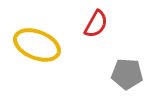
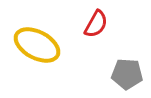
yellow ellipse: rotated 6 degrees clockwise
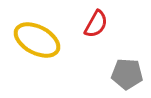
yellow ellipse: moved 5 px up
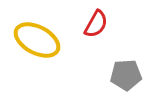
gray pentagon: moved 1 px left, 1 px down; rotated 8 degrees counterclockwise
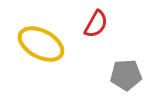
yellow ellipse: moved 4 px right, 4 px down
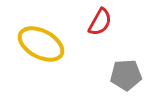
red semicircle: moved 4 px right, 2 px up
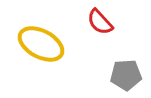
red semicircle: rotated 108 degrees clockwise
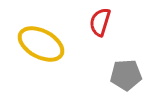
red semicircle: rotated 60 degrees clockwise
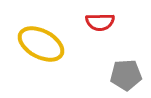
red semicircle: rotated 108 degrees counterclockwise
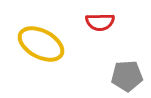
gray pentagon: moved 1 px right, 1 px down
